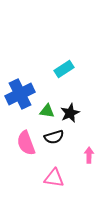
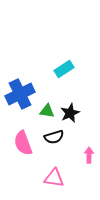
pink semicircle: moved 3 px left
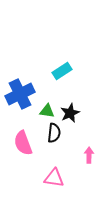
cyan rectangle: moved 2 px left, 2 px down
black semicircle: moved 4 px up; rotated 66 degrees counterclockwise
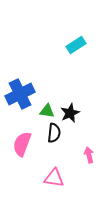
cyan rectangle: moved 14 px right, 26 px up
pink semicircle: moved 1 px left, 1 px down; rotated 40 degrees clockwise
pink arrow: rotated 14 degrees counterclockwise
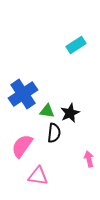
blue cross: moved 3 px right; rotated 8 degrees counterclockwise
pink semicircle: moved 2 px down; rotated 15 degrees clockwise
pink arrow: moved 4 px down
pink triangle: moved 16 px left, 2 px up
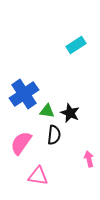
blue cross: moved 1 px right
black star: rotated 24 degrees counterclockwise
black semicircle: moved 2 px down
pink semicircle: moved 1 px left, 3 px up
